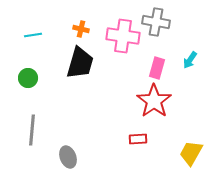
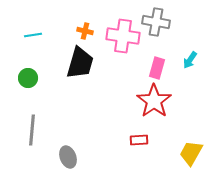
orange cross: moved 4 px right, 2 px down
red rectangle: moved 1 px right, 1 px down
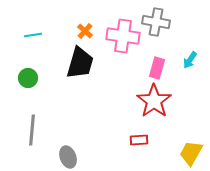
orange cross: rotated 28 degrees clockwise
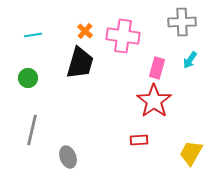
gray cross: moved 26 px right; rotated 12 degrees counterclockwise
gray line: rotated 8 degrees clockwise
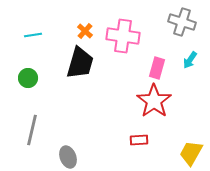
gray cross: rotated 20 degrees clockwise
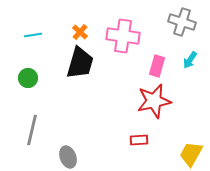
orange cross: moved 5 px left, 1 px down
pink rectangle: moved 2 px up
red star: rotated 24 degrees clockwise
yellow trapezoid: moved 1 px down
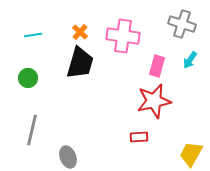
gray cross: moved 2 px down
red rectangle: moved 3 px up
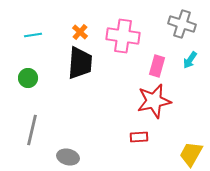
black trapezoid: rotated 12 degrees counterclockwise
gray ellipse: rotated 55 degrees counterclockwise
